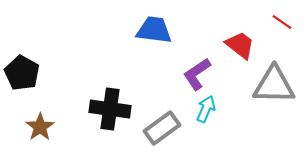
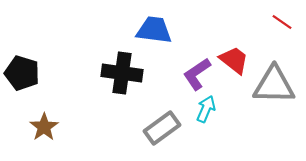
red trapezoid: moved 6 px left, 15 px down
black pentagon: rotated 12 degrees counterclockwise
black cross: moved 12 px right, 36 px up
brown star: moved 4 px right
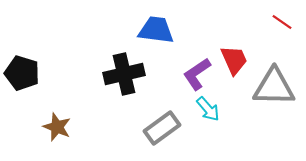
blue trapezoid: moved 2 px right
red trapezoid: rotated 28 degrees clockwise
black cross: moved 2 px right, 1 px down; rotated 21 degrees counterclockwise
gray triangle: moved 2 px down
cyan arrow: moved 2 px right; rotated 116 degrees clockwise
brown star: moved 13 px right; rotated 16 degrees counterclockwise
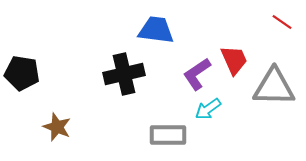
black pentagon: rotated 8 degrees counterclockwise
cyan arrow: rotated 96 degrees clockwise
gray rectangle: moved 6 px right, 7 px down; rotated 36 degrees clockwise
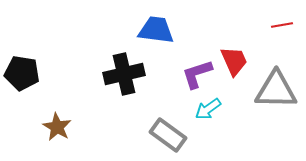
red line: moved 3 px down; rotated 45 degrees counterclockwise
red trapezoid: moved 1 px down
purple L-shape: rotated 16 degrees clockwise
gray triangle: moved 2 px right, 3 px down
brown star: rotated 8 degrees clockwise
gray rectangle: rotated 36 degrees clockwise
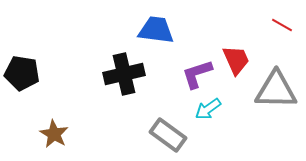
red line: rotated 40 degrees clockwise
red trapezoid: moved 2 px right, 1 px up
brown star: moved 3 px left, 7 px down
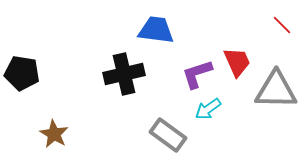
red line: rotated 15 degrees clockwise
red trapezoid: moved 1 px right, 2 px down
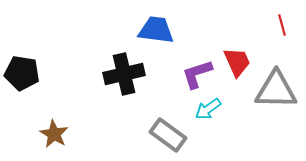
red line: rotated 30 degrees clockwise
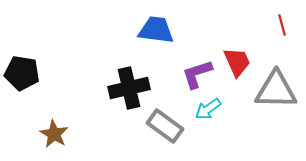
black cross: moved 5 px right, 14 px down
gray rectangle: moved 3 px left, 9 px up
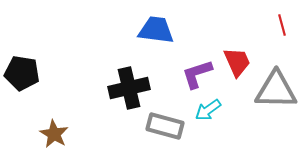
cyan arrow: moved 1 px down
gray rectangle: rotated 21 degrees counterclockwise
